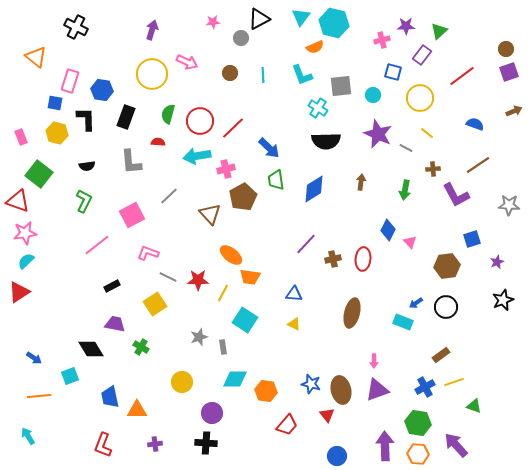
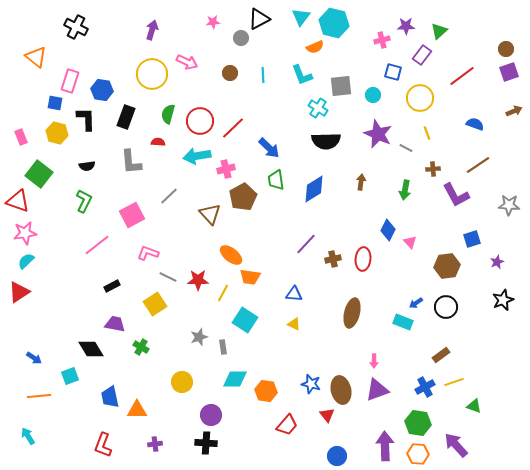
yellow line at (427, 133): rotated 32 degrees clockwise
purple circle at (212, 413): moved 1 px left, 2 px down
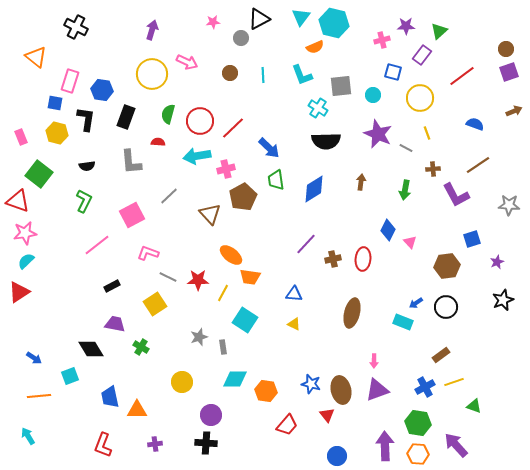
black L-shape at (86, 119): rotated 10 degrees clockwise
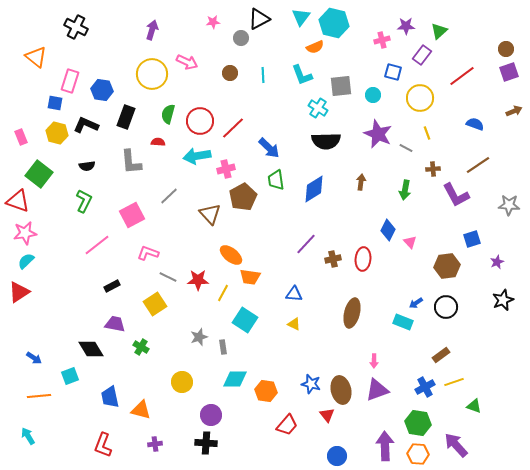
black L-shape at (86, 119): moved 6 px down; rotated 75 degrees counterclockwise
orange triangle at (137, 410): moved 4 px right; rotated 15 degrees clockwise
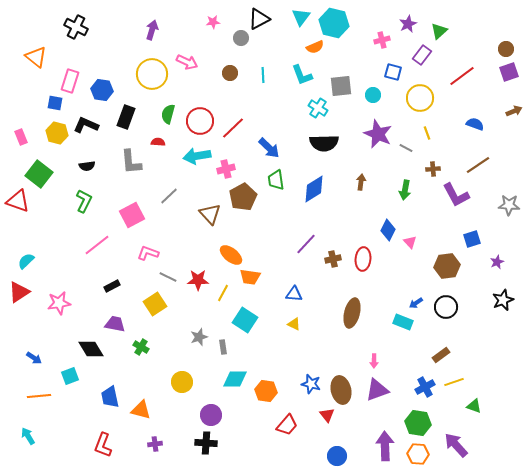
purple star at (406, 26): moved 2 px right, 2 px up; rotated 24 degrees counterclockwise
black semicircle at (326, 141): moved 2 px left, 2 px down
pink star at (25, 233): moved 34 px right, 70 px down
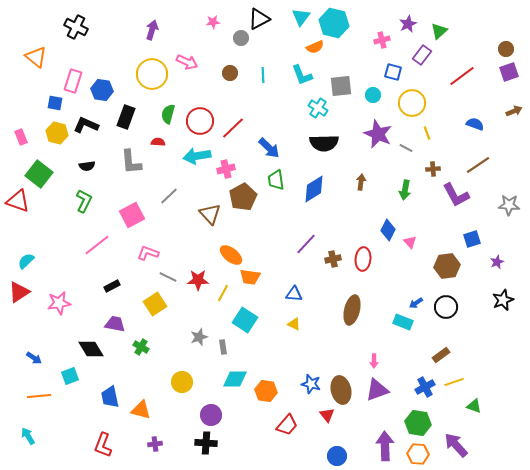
pink rectangle at (70, 81): moved 3 px right
yellow circle at (420, 98): moved 8 px left, 5 px down
brown ellipse at (352, 313): moved 3 px up
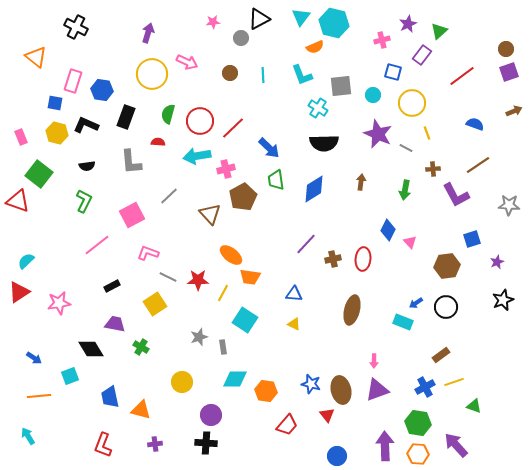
purple arrow at (152, 30): moved 4 px left, 3 px down
